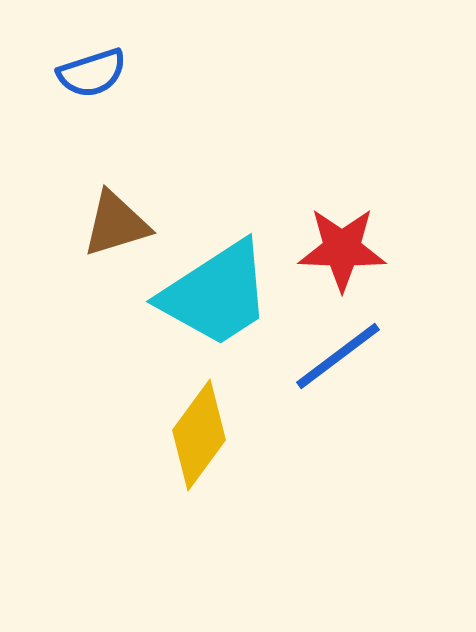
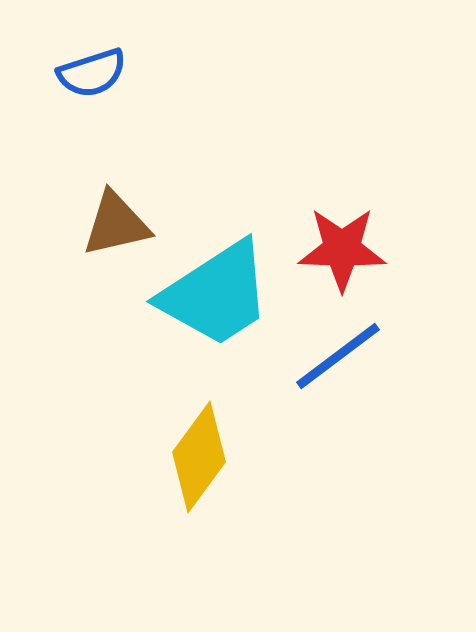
brown triangle: rotated 4 degrees clockwise
yellow diamond: moved 22 px down
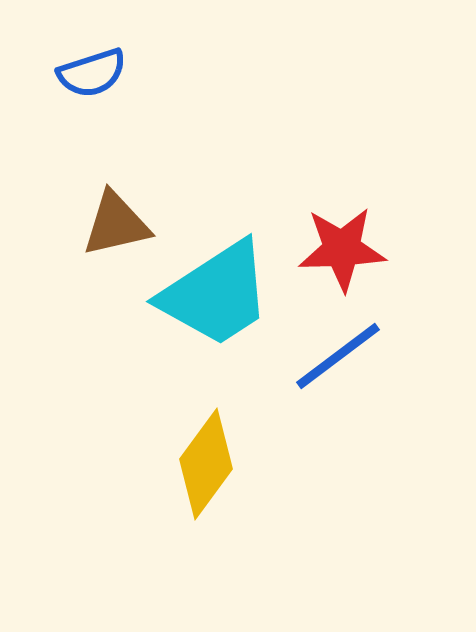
red star: rotated 4 degrees counterclockwise
yellow diamond: moved 7 px right, 7 px down
